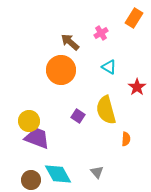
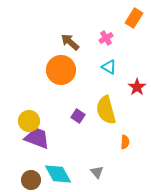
pink cross: moved 5 px right, 5 px down
orange semicircle: moved 1 px left, 3 px down
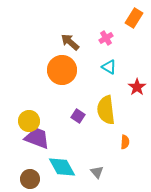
orange circle: moved 1 px right
yellow semicircle: rotated 8 degrees clockwise
cyan diamond: moved 4 px right, 7 px up
brown circle: moved 1 px left, 1 px up
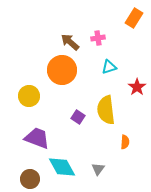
pink cross: moved 8 px left; rotated 24 degrees clockwise
cyan triangle: rotated 49 degrees counterclockwise
purple square: moved 1 px down
yellow circle: moved 25 px up
gray triangle: moved 1 px right, 3 px up; rotated 16 degrees clockwise
